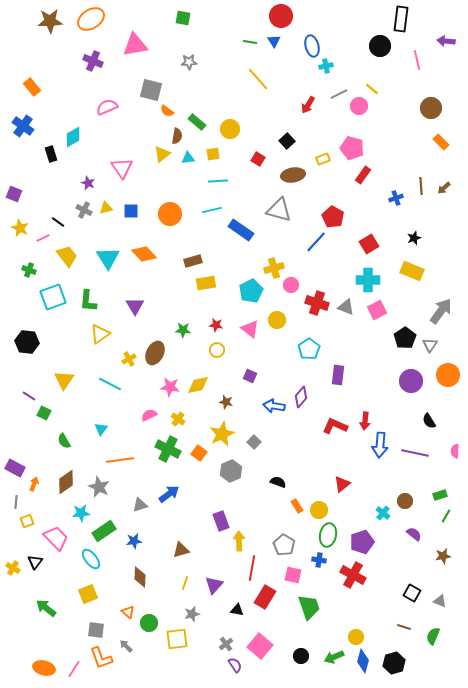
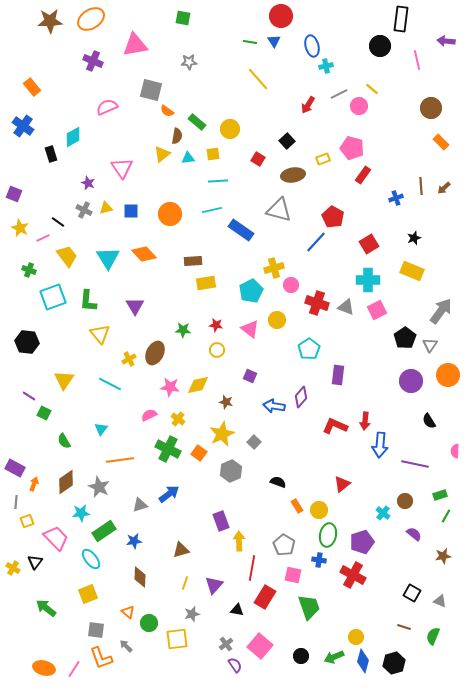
brown rectangle at (193, 261): rotated 12 degrees clockwise
yellow triangle at (100, 334): rotated 35 degrees counterclockwise
purple line at (415, 453): moved 11 px down
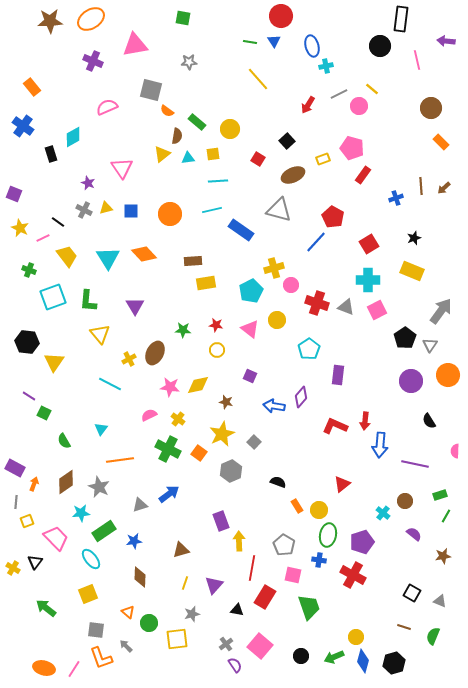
brown ellipse at (293, 175): rotated 15 degrees counterclockwise
yellow triangle at (64, 380): moved 10 px left, 18 px up
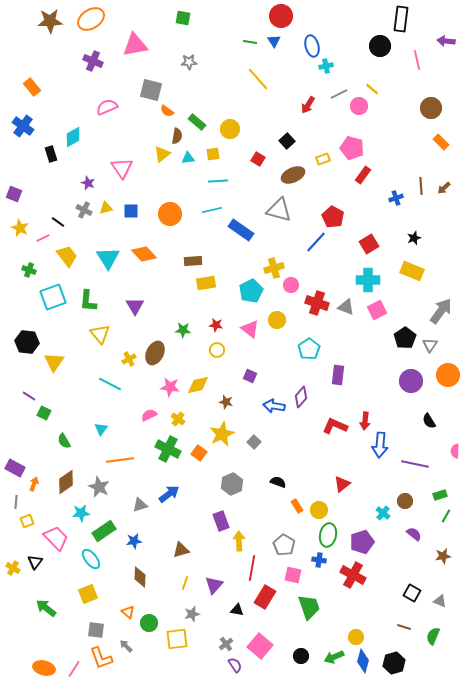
gray hexagon at (231, 471): moved 1 px right, 13 px down
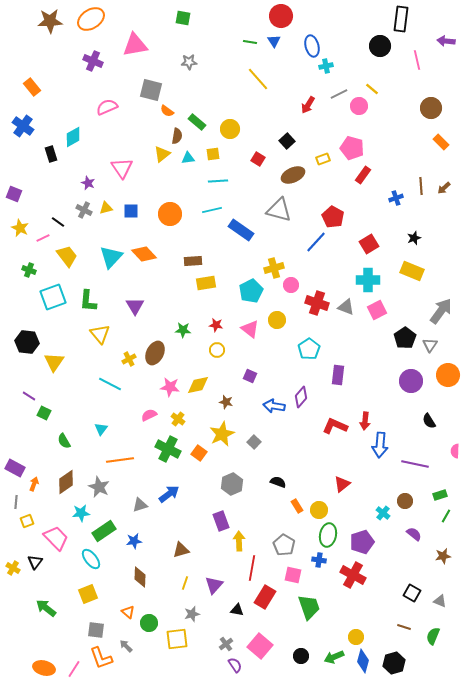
cyan triangle at (108, 258): moved 3 px right, 1 px up; rotated 15 degrees clockwise
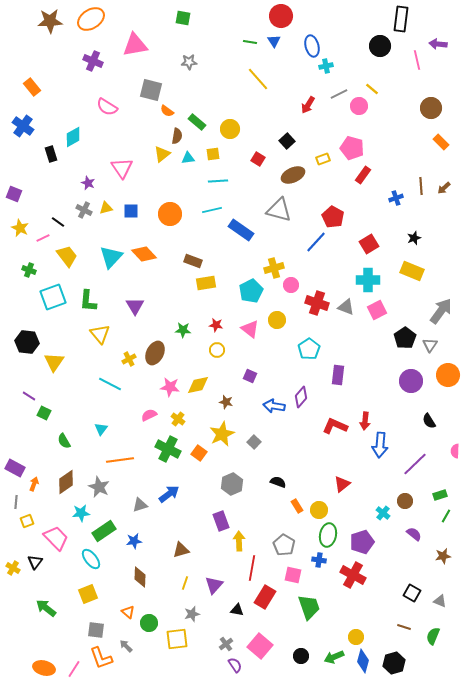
purple arrow at (446, 41): moved 8 px left, 3 px down
pink semicircle at (107, 107): rotated 125 degrees counterclockwise
brown rectangle at (193, 261): rotated 24 degrees clockwise
purple line at (415, 464): rotated 56 degrees counterclockwise
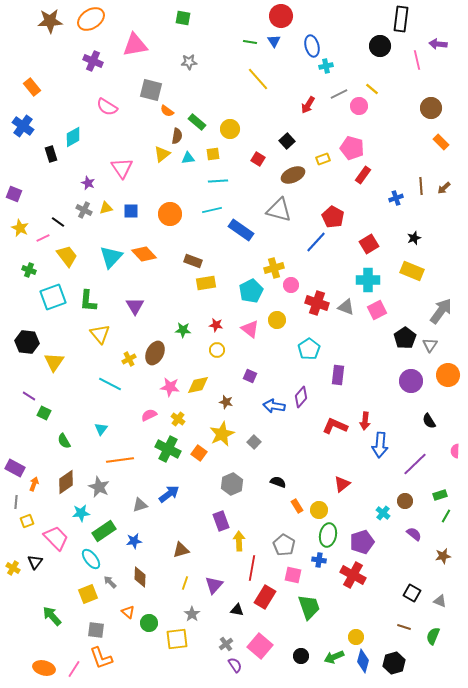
green arrow at (46, 608): moved 6 px right, 8 px down; rotated 10 degrees clockwise
gray star at (192, 614): rotated 21 degrees counterclockwise
gray arrow at (126, 646): moved 16 px left, 64 px up
